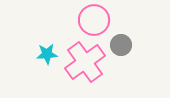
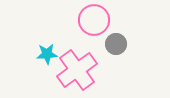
gray circle: moved 5 px left, 1 px up
pink cross: moved 8 px left, 8 px down
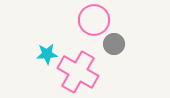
gray circle: moved 2 px left
pink cross: moved 1 px right, 2 px down; rotated 24 degrees counterclockwise
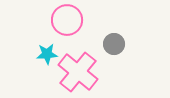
pink circle: moved 27 px left
pink cross: rotated 9 degrees clockwise
